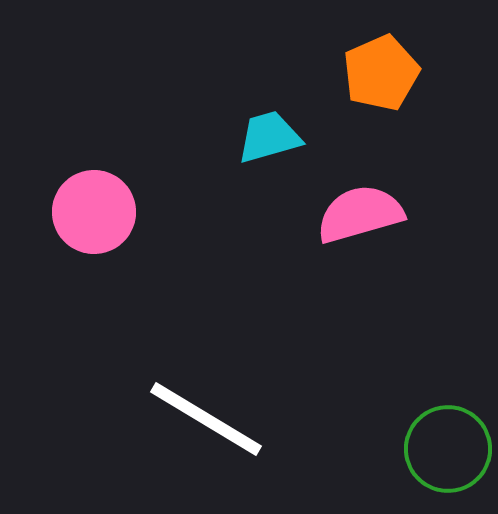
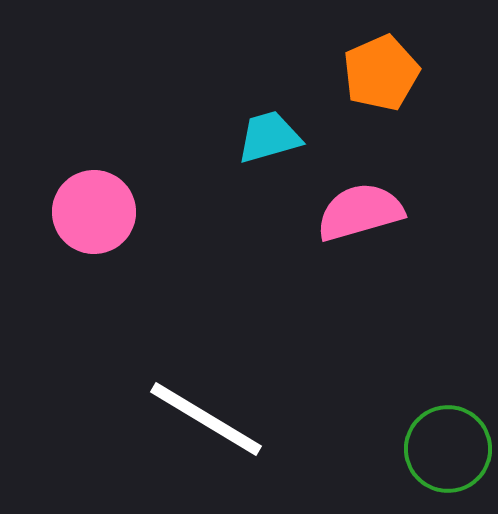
pink semicircle: moved 2 px up
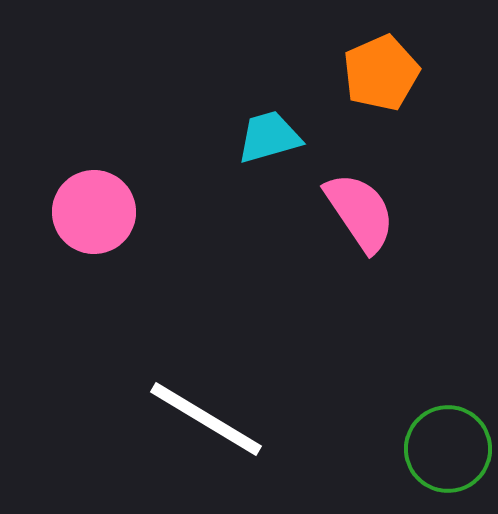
pink semicircle: rotated 72 degrees clockwise
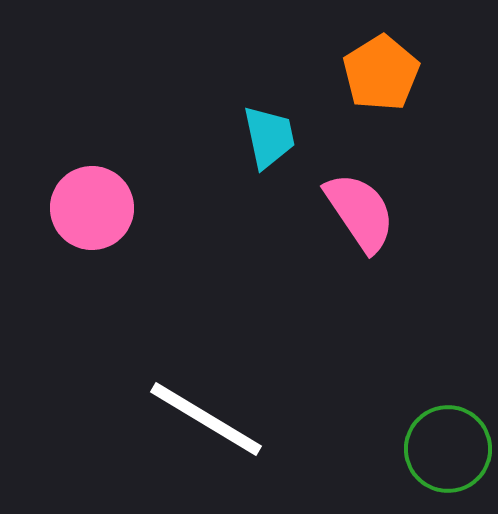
orange pentagon: rotated 8 degrees counterclockwise
cyan trapezoid: rotated 94 degrees clockwise
pink circle: moved 2 px left, 4 px up
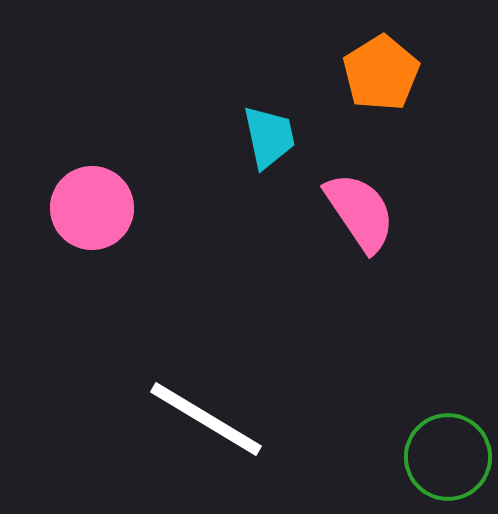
green circle: moved 8 px down
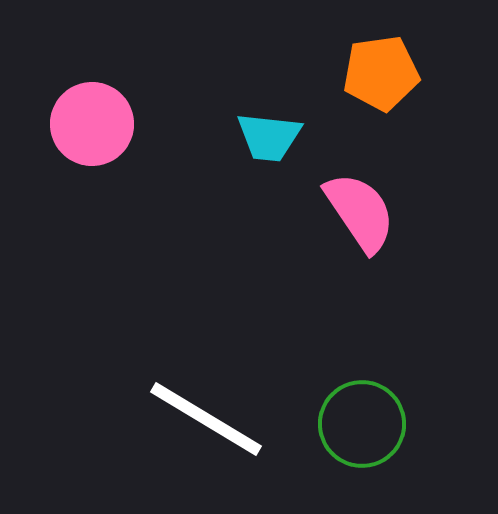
orange pentagon: rotated 24 degrees clockwise
cyan trapezoid: rotated 108 degrees clockwise
pink circle: moved 84 px up
green circle: moved 86 px left, 33 px up
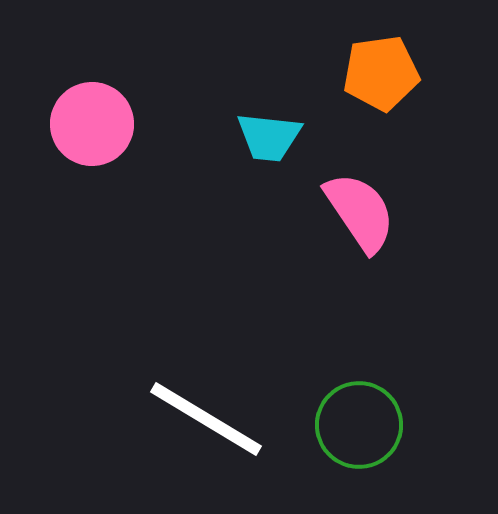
green circle: moved 3 px left, 1 px down
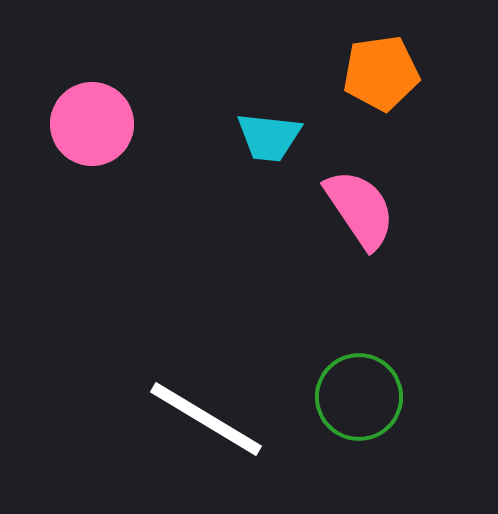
pink semicircle: moved 3 px up
green circle: moved 28 px up
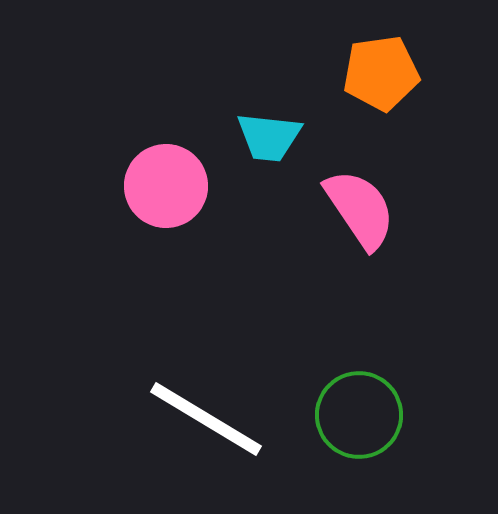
pink circle: moved 74 px right, 62 px down
green circle: moved 18 px down
